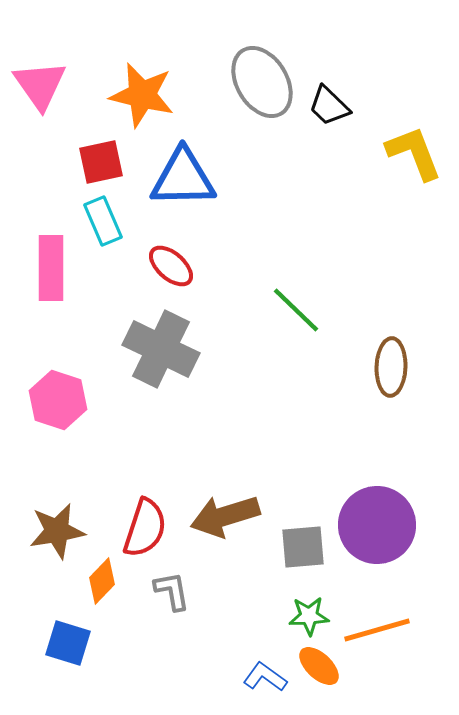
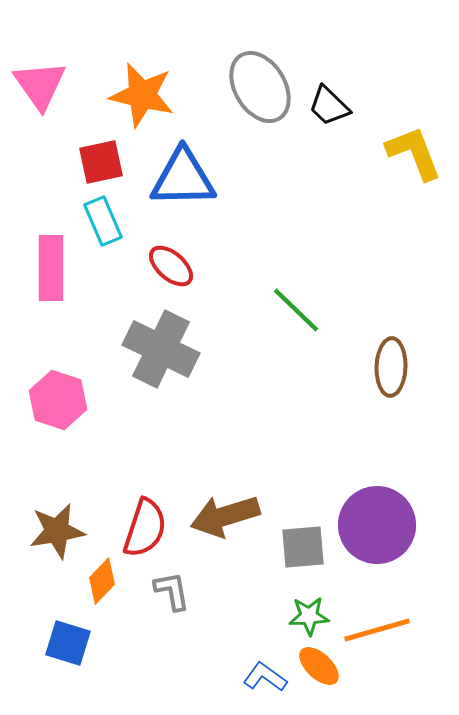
gray ellipse: moved 2 px left, 5 px down
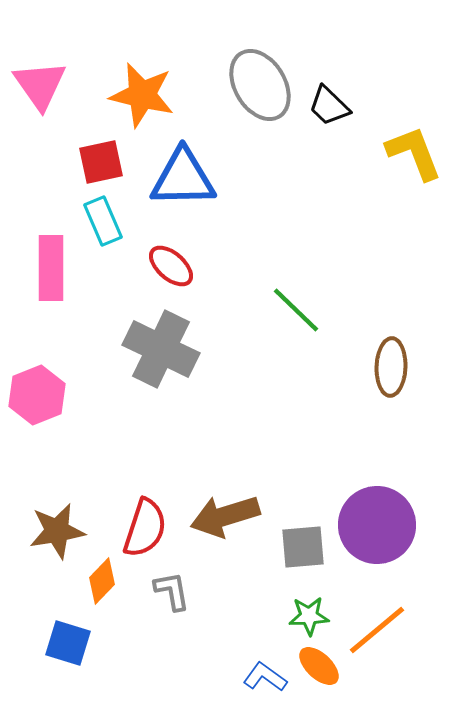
gray ellipse: moved 2 px up
pink hexagon: moved 21 px left, 5 px up; rotated 20 degrees clockwise
orange line: rotated 24 degrees counterclockwise
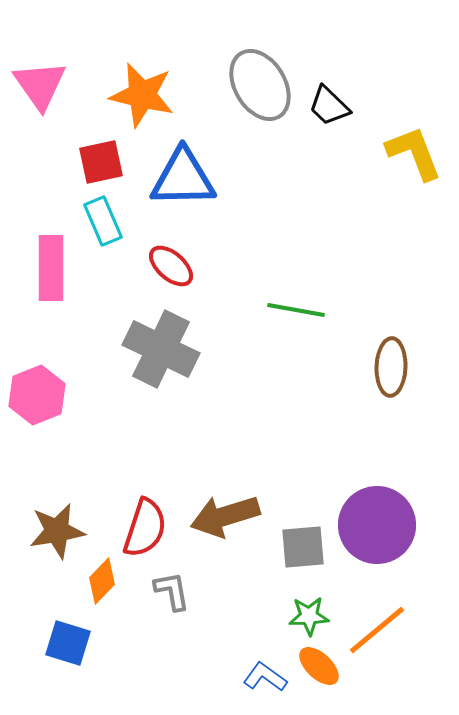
green line: rotated 34 degrees counterclockwise
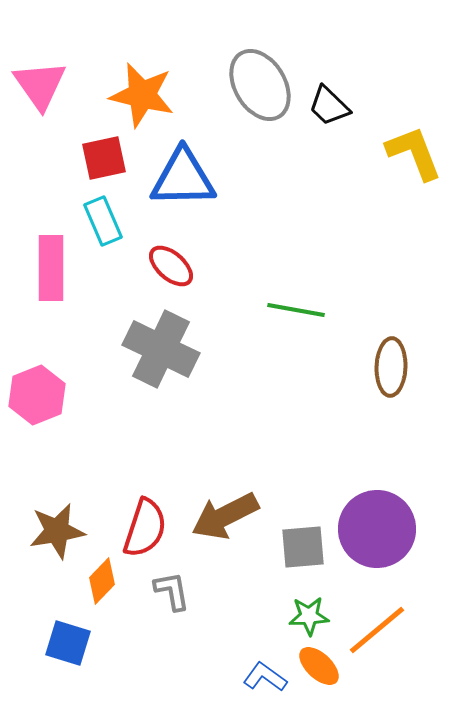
red square: moved 3 px right, 4 px up
brown arrow: rotated 10 degrees counterclockwise
purple circle: moved 4 px down
